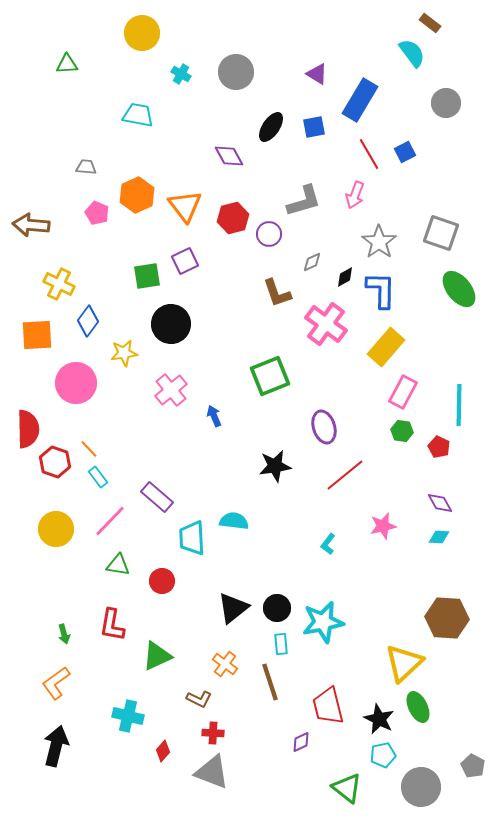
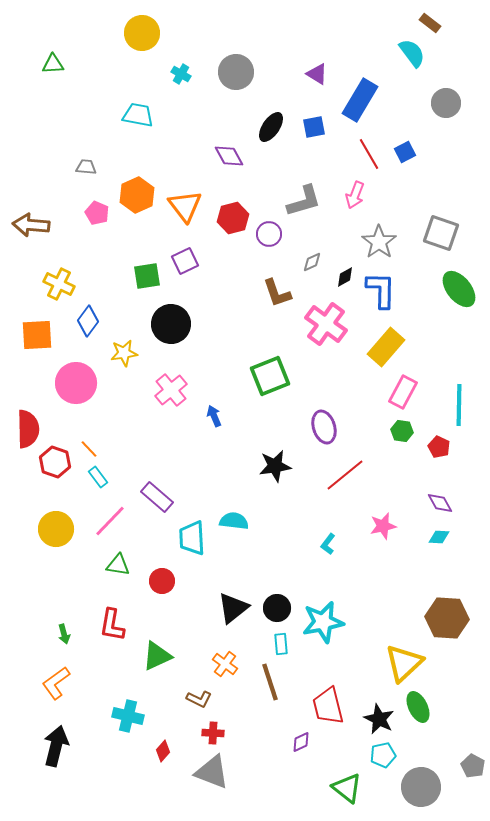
green triangle at (67, 64): moved 14 px left
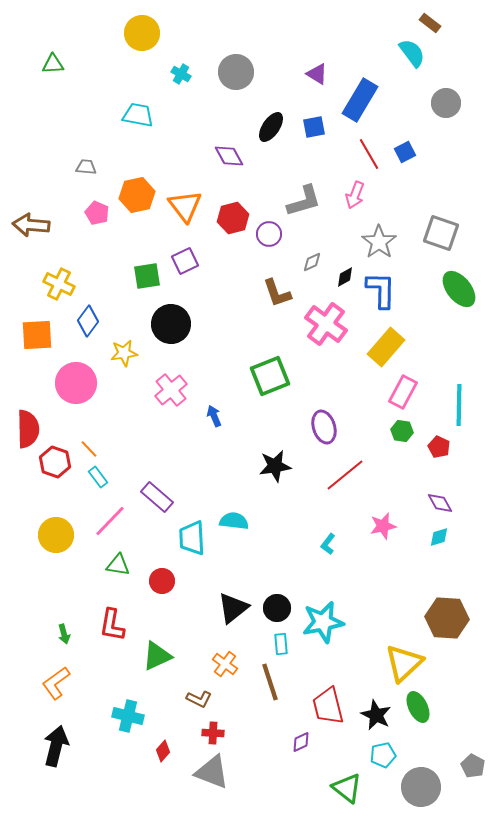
orange hexagon at (137, 195): rotated 12 degrees clockwise
yellow circle at (56, 529): moved 6 px down
cyan diamond at (439, 537): rotated 20 degrees counterclockwise
black star at (379, 719): moved 3 px left, 4 px up
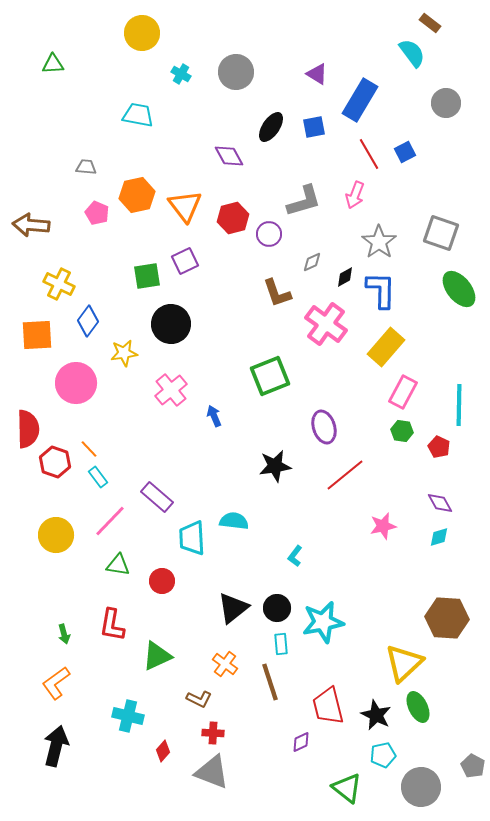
cyan L-shape at (328, 544): moved 33 px left, 12 px down
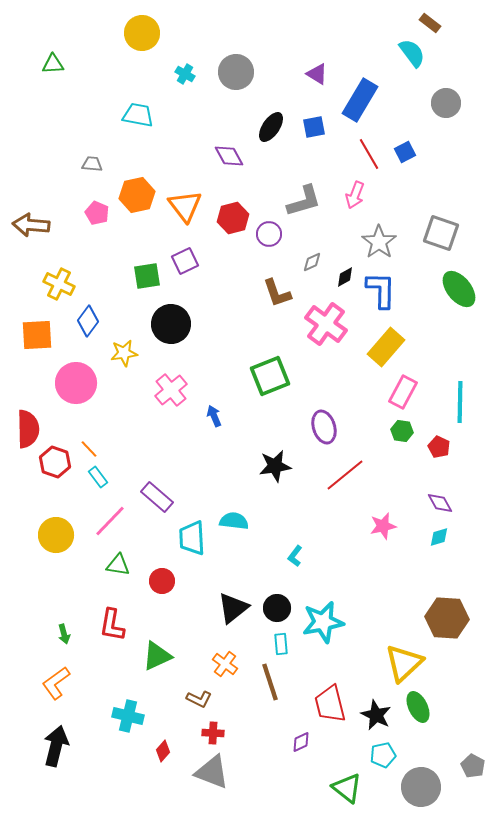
cyan cross at (181, 74): moved 4 px right
gray trapezoid at (86, 167): moved 6 px right, 3 px up
cyan line at (459, 405): moved 1 px right, 3 px up
red trapezoid at (328, 706): moved 2 px right, 2 px up
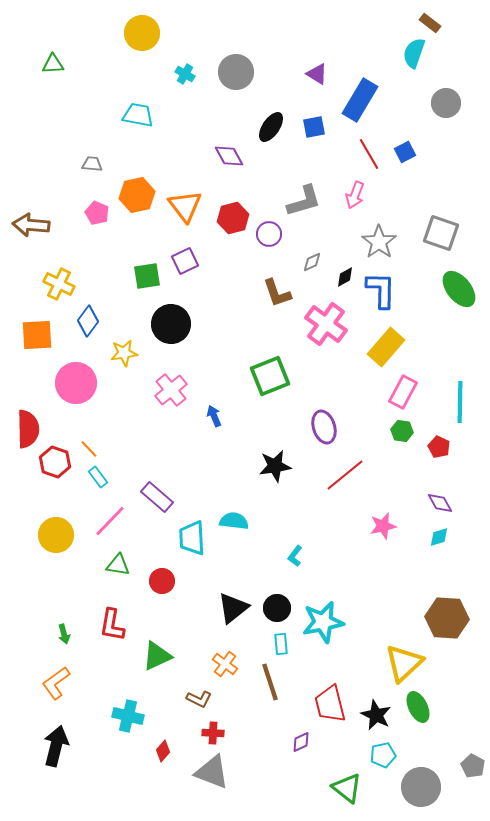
cyan semicircle at (412, 53): moved 2 px right; rotated 124 degrees counterclockwise
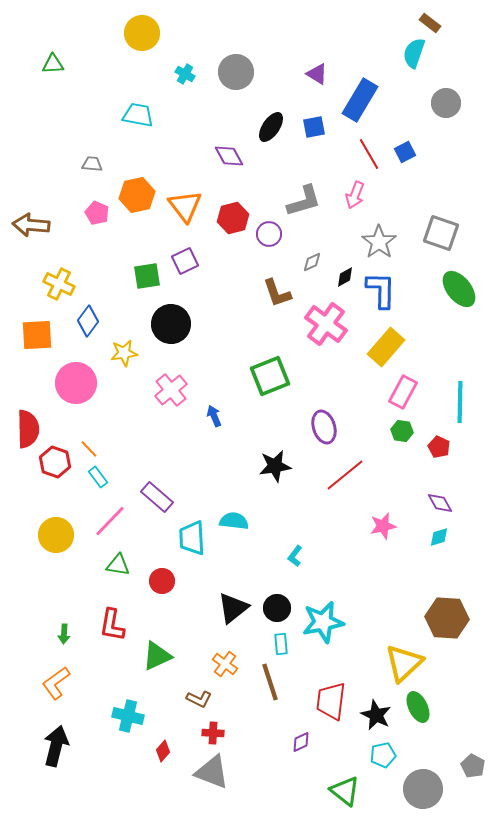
green arrow at (64, 634): rotated 18 degrees clockwise
red trapezoid at (330, 704): moved 1 px right, 3 px up; rotated 21 degrees clockwise
gray circle at (421, 787): moved 2 px right, 2 px down
green triangle at (347, 788): moved 2 px left, 3 px down
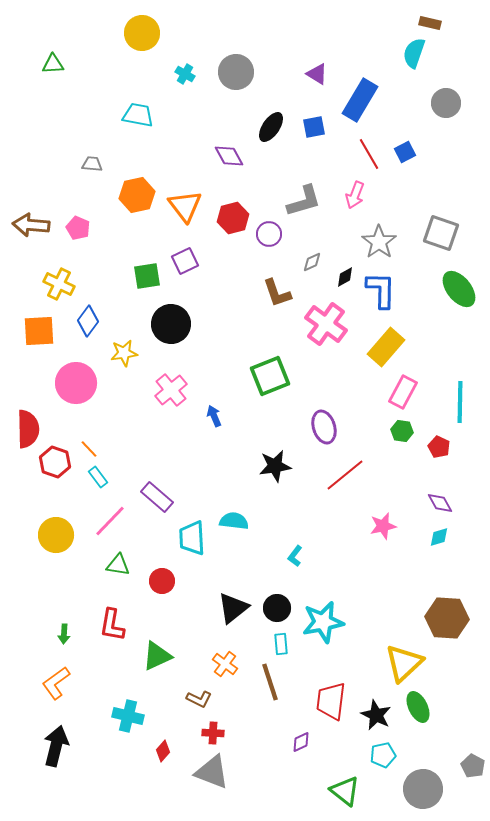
brown rectangle at (430, 23): rotated 25 degrees counterclockwise
pink pentagon at (97, 213): moved 19 px left, 15 px down
orange square at (37, 335): moved 2 px right, 4 px up
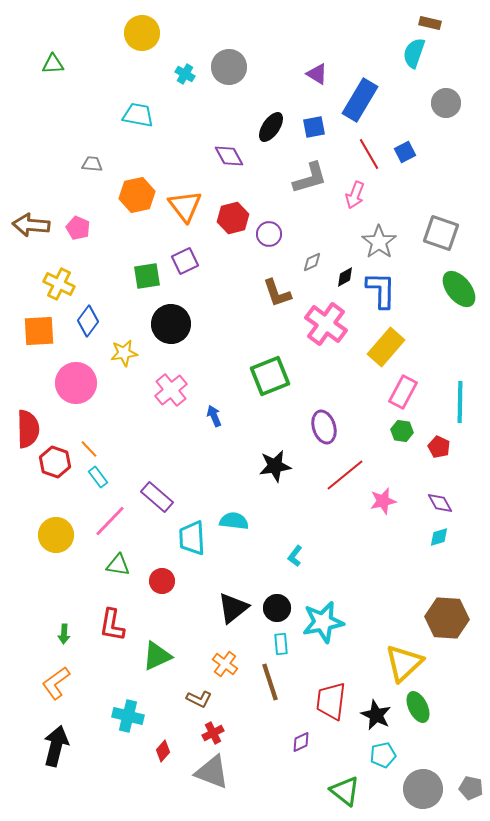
gray circle at (236, 72): moved 7 px left, 5 px up
gray L-shape at (304, 201): moved 6 px right, 23 px up
pink star at (383, 526): moved 25 px up
red cross at (213, 733): rotated 30 degrees counterclockwise
gray pentagon at (473, 766): moved 2 px left, 22 px down; rotated 15 degrees counterclockwise
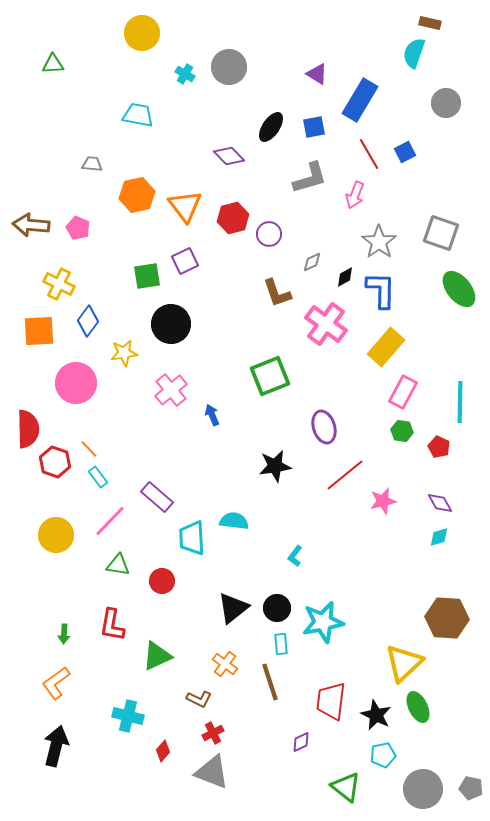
purple diamond at (229, 156): rotated 16 degrees counterclockwise
blue arrow at (214, 416): moved 2 px left, 1 px up
green triangle at (345, 791): moved 1 px right, 4 px up
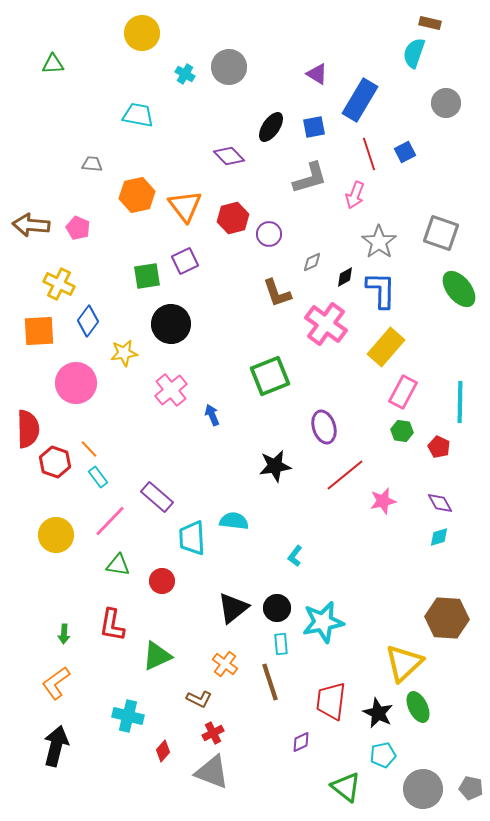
red line at (369, 154): rotated 12 degrees clockwise
black star at (376, 715): moved 2 px right, 2 px up
